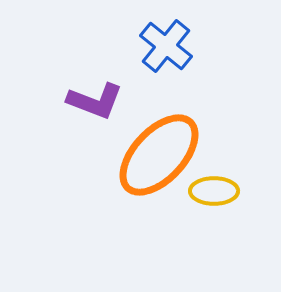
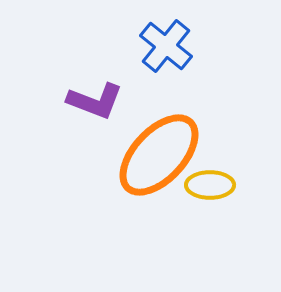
yellow ellipse: moved 4 px left, 6 px up
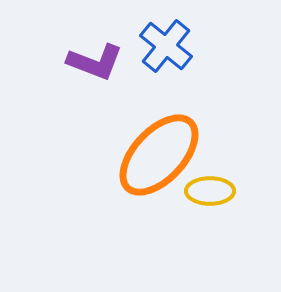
purple L-shape: moved 39 px up
yellow ellipse: moved 6 px down
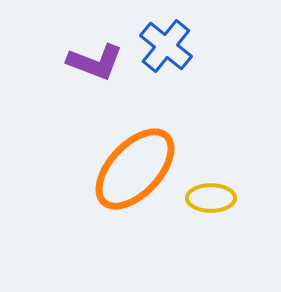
orange ellipse: moved 24 px left, 14 px down
yellow ellipse: moved 1 px right, 7 px down
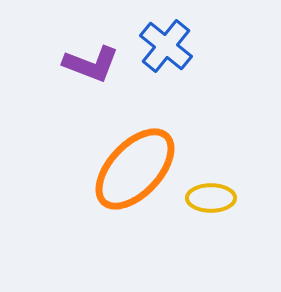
purple L-shape: moved 4 px left, 2 px down
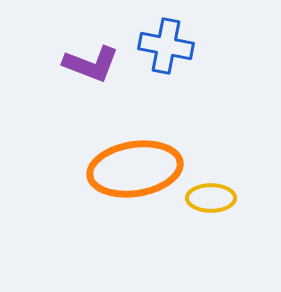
blue cross: rotated 28 degrees counterclockwise
orange ellipse: rotated 38 degrees clockwise
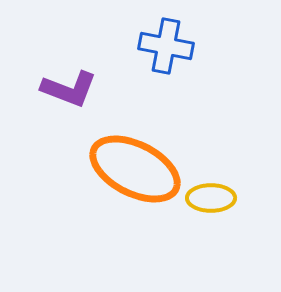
purple L-shape: moved 22 px left, 25 px down
orange ellipse: rotated 36 degrees clockwise
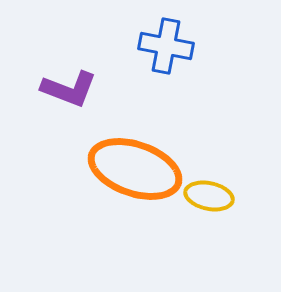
orange ellipse: rotated 8 degrees counterclockwise
yellow ellipse: moved 2 px left, 2 px up; rotated 12 degrees clockwise
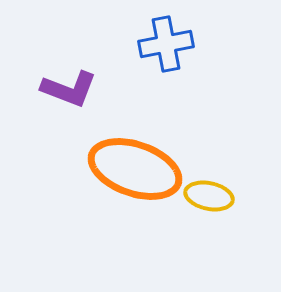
blue cross: moved 2 px up; rotated 22 degrees counterclockwise
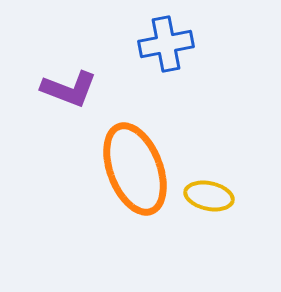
orange ellipse: rotated 50 degrees clockwise
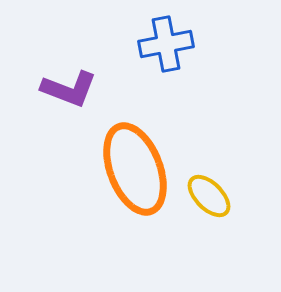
yellow ellipse: rotated 33 degrees clockwise
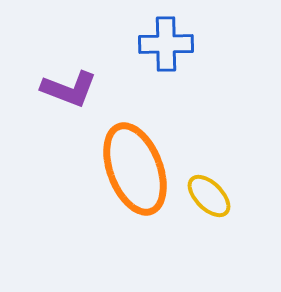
blue cross: rotated 10 degrees clockwise
